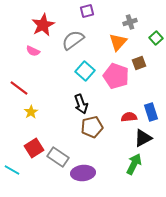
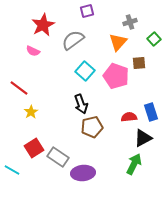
green square: moved 2 px left, 1 px down
brown square: rotated 16 degrees clockwise
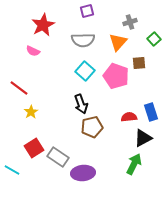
gray semicircle: moved 10 px right; rotated 145 degrees counterclockwise
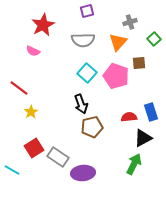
cyan square: moved 2 px right, 2 px down
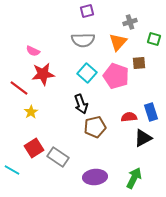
red star: moved 49 px down; rotated 20 degrees clockwise
green square: rotated 32 degrees counterclockwise
brown pentagon: moved 3 px right
green arrow: moved 14 px down
purple ellipse: moved 12 px right, 4 px down
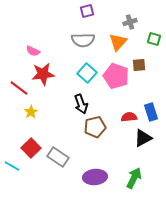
brown square: moved 2 px down
red square: moved 3 px left; rotated 12 degrees counterclockwise
cyan line: moved 4 px up
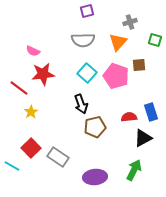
green square: moved 1 px right, 1 px down
green arrow: moved 8 px up
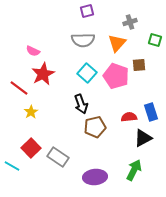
orange triangle: moved 1 px left, 1 px down
red star: rotated 20 degrees counterclockwise
